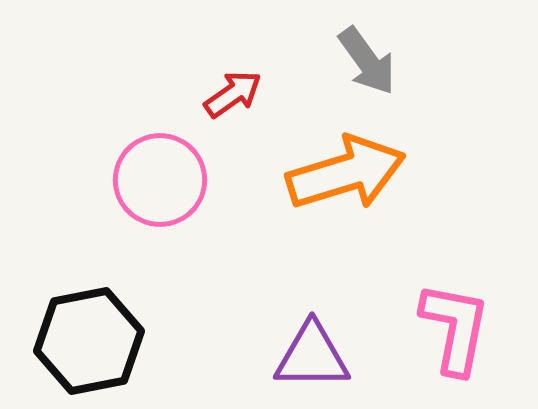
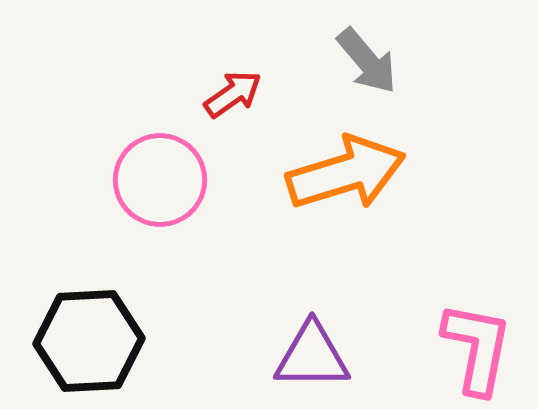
gray arrow: rotated 4 degrees counterclockwise
pink L-shape: moved 22 px right, 20 px down
black hexagon: rotated 8 degrees clockwise
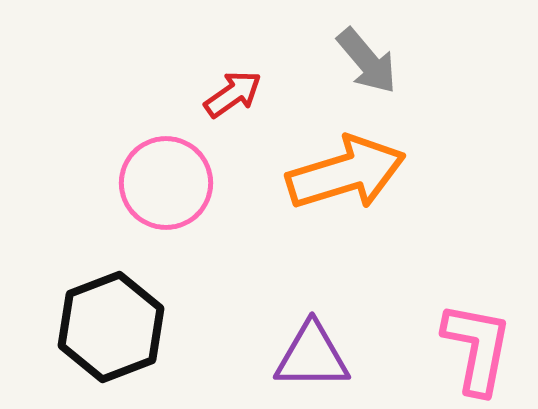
pink circle: moved 6 px right, 3 px down
black hexagon: moved 22 px right, 14 px up; rotated 18 degrees counterclockwise
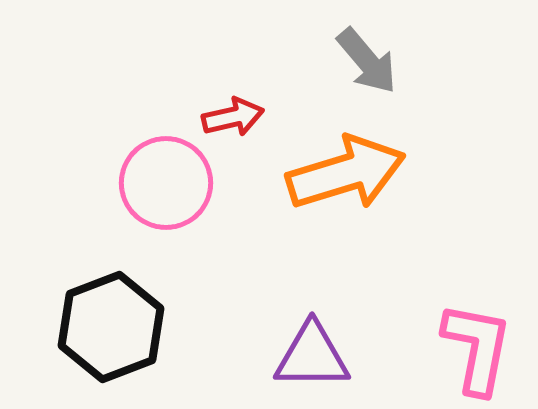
red arrow: moved 23 px down; rotated 22 degrees clockwise
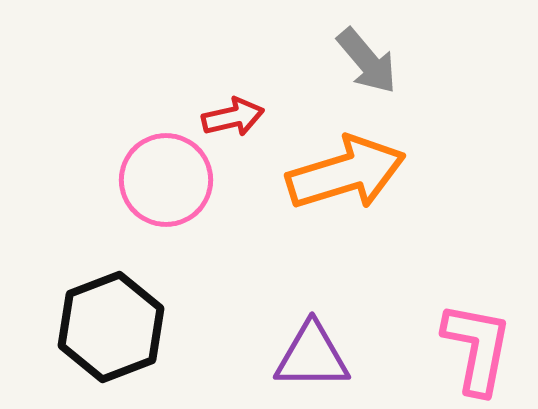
pink circle: moved 3 px up
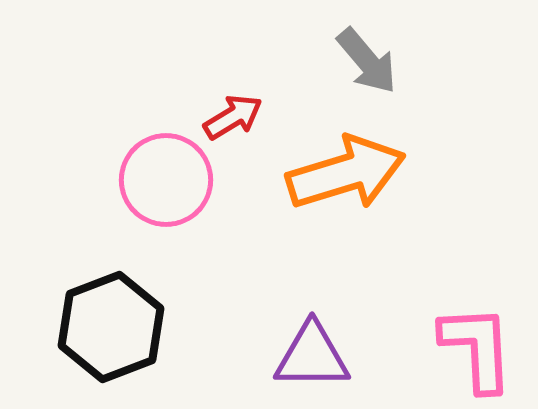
red arrow: rotated 18 degrees counterclockwise
pink L-shape: rotated 14 degrees counterclockwise
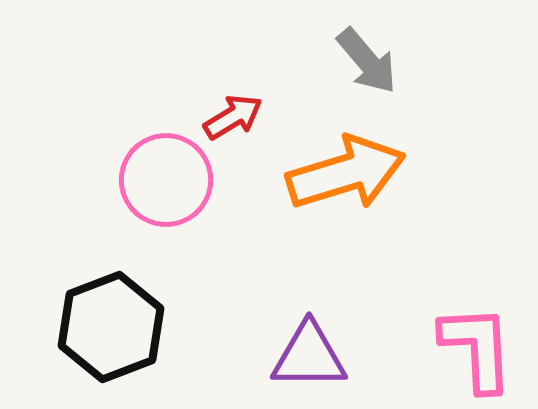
purple triangle: moved 3 px left
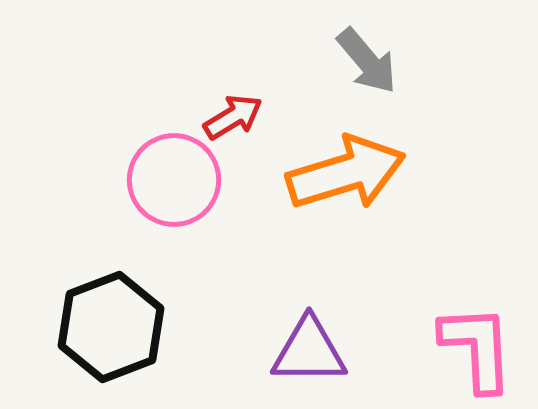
pink circle: moved 8 px right
purple triangle: moved 5 px up
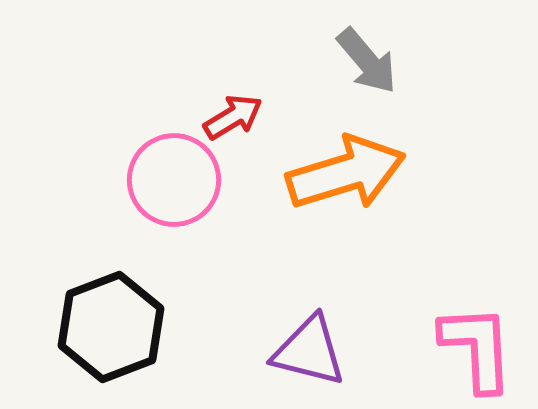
purple triangle: rotated 14 degrees clockwise
